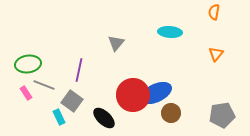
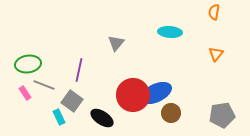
pink rectangle: moved 1 px left
black ellipse: moved 2 px left; rotated 10 degrees counterclockwise
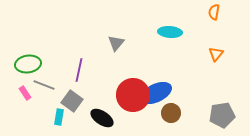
cyan rectangle: rotated 35 degrees clockwise
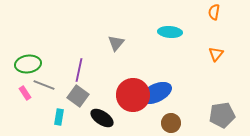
gray square: moved 6 px right, 5 px up
brown circle: moved 10 px down
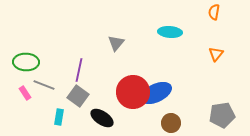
green ellipse: moved 2 px left, 2 px up; rotated 10 degrees clockwise
red circle: moved 3 px up
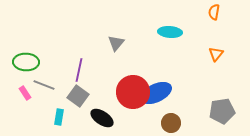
gray pentagon: moved 4 px up
